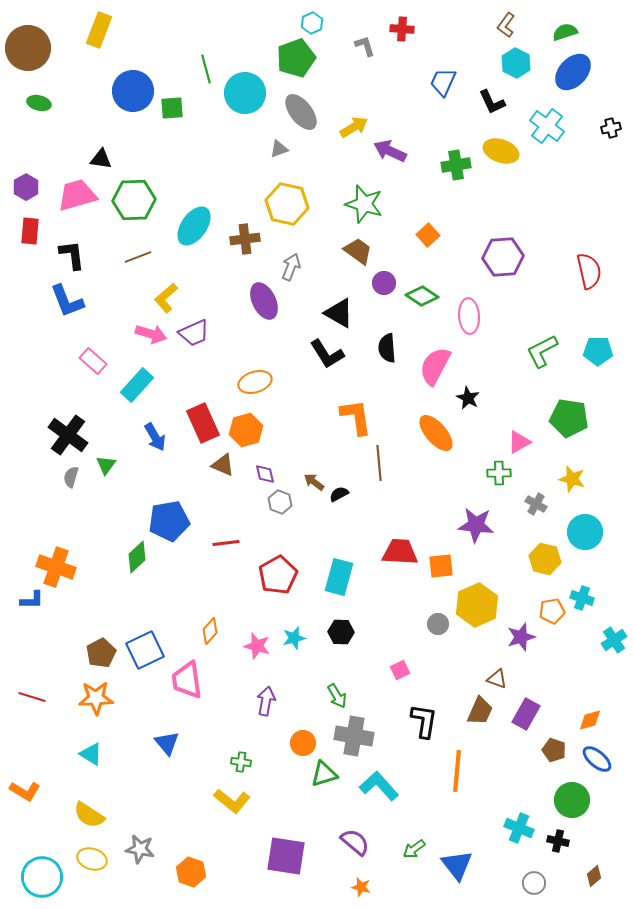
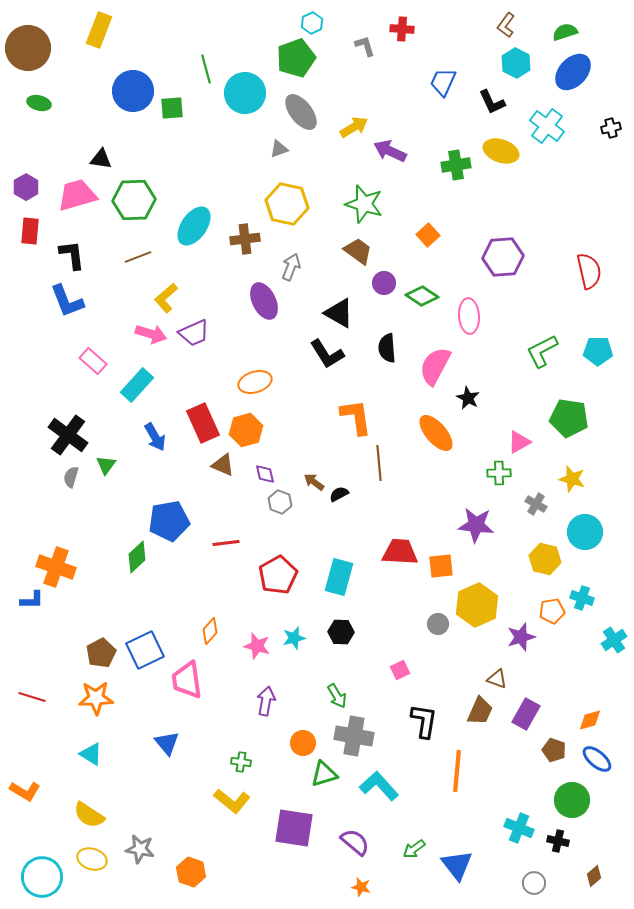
purple square at (286, 856): moved 8 px right, 28 px up
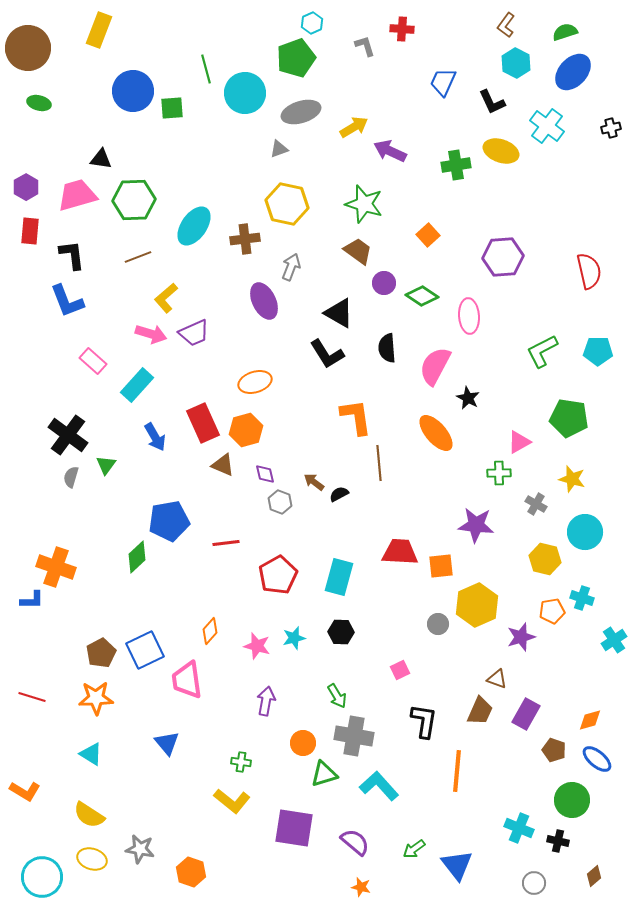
gray ellipse at (301, 112): rotated 69 degrees counterclockwise
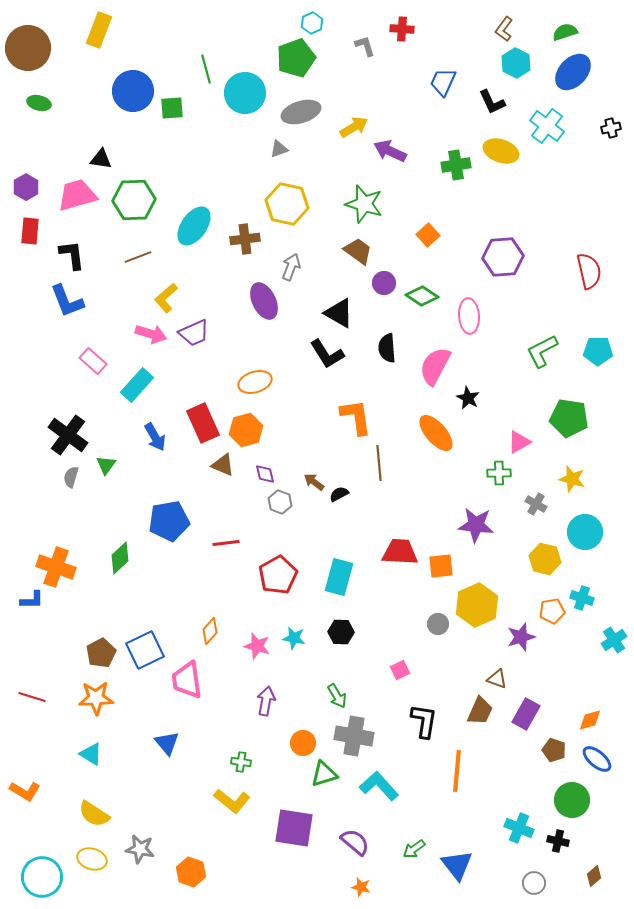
brown L-shape at (506, 25): moved 2 px left, 4 px down
green diamond at (137, 557): moved 17 px left, 1 px down
cyan star at (294, 638): rotated 25 degrees clockwise
yellow semicircle at (89, 815): moved 5 px right, 1 px up
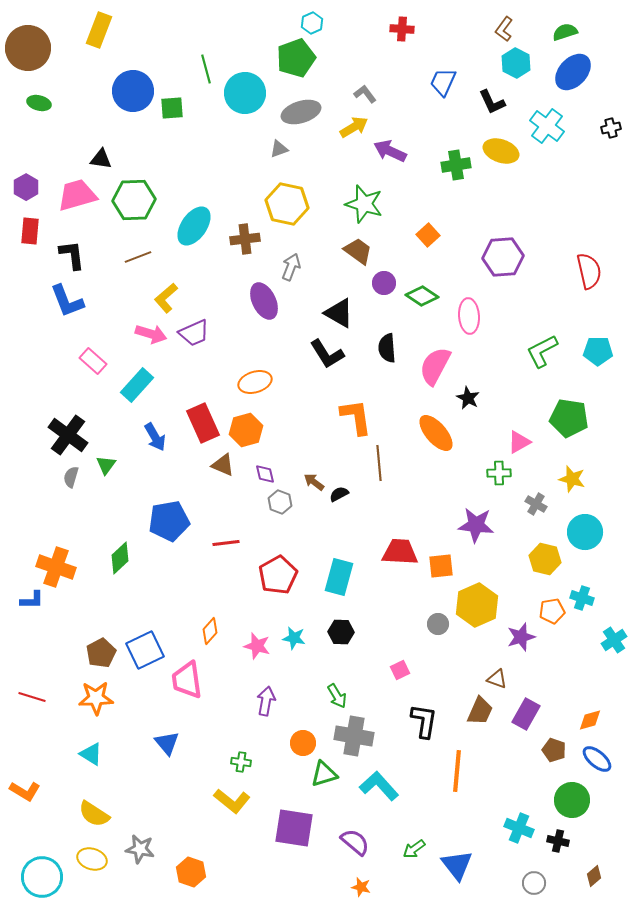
gray L-shape at (365, 46): moved 48 px down; rotated 20 degrees counterclockwise
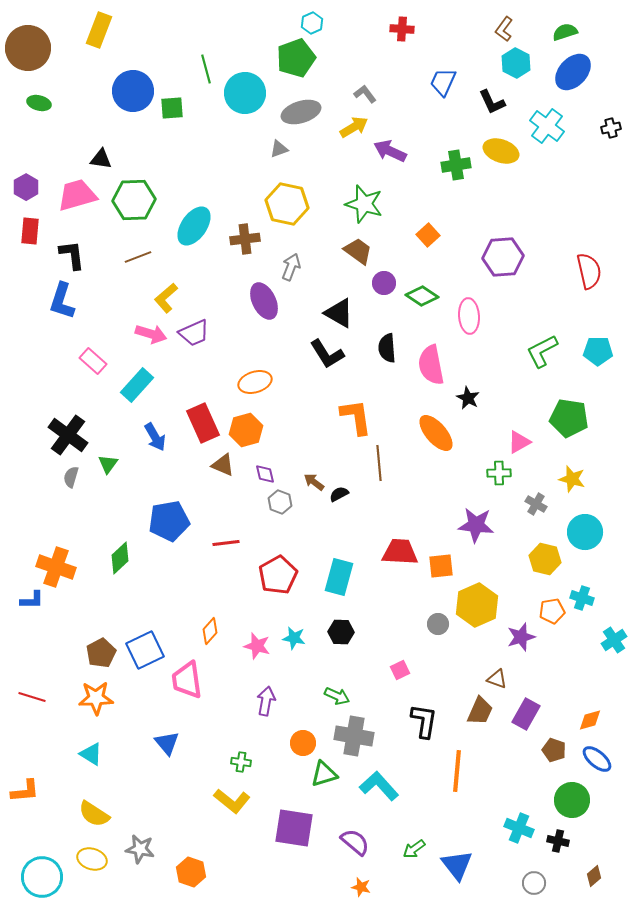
blue L-shape at (67, 301): moved 5 px left; rotated 39 degrees clockwise
pink semicircle at (435, 366): moved 4 px left, 1 px up; rotated 39 degrees counterclockwise
green triangle at (106, 465): moved 2 px right, 1 px up
green arrow at (337, 696): rotated 35 degrees counterclockwise
orange L-shape at (25, 791): rotated 36 degrees counterclockwise
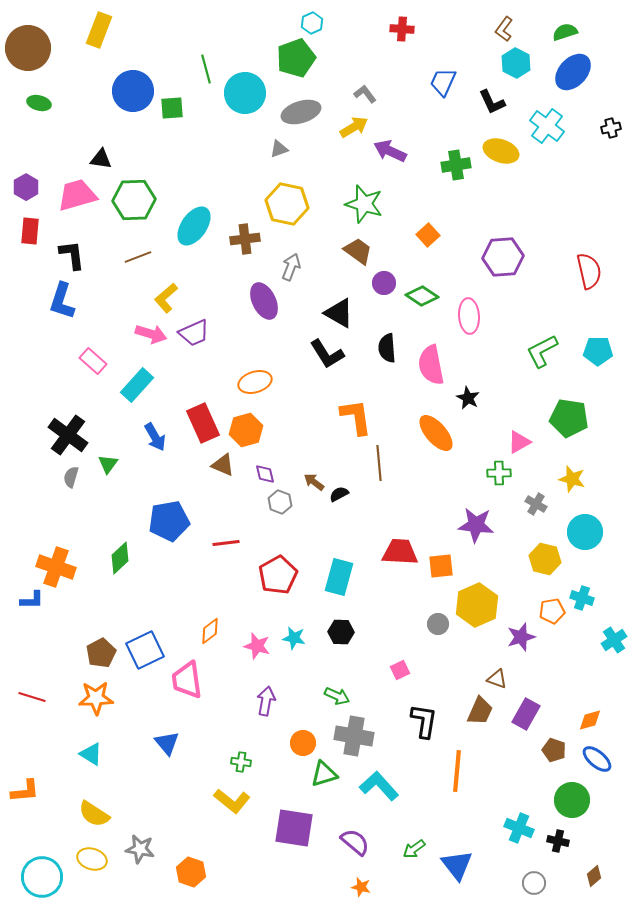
orange diamond at (210, 631): rotated 12 degrees clockwise
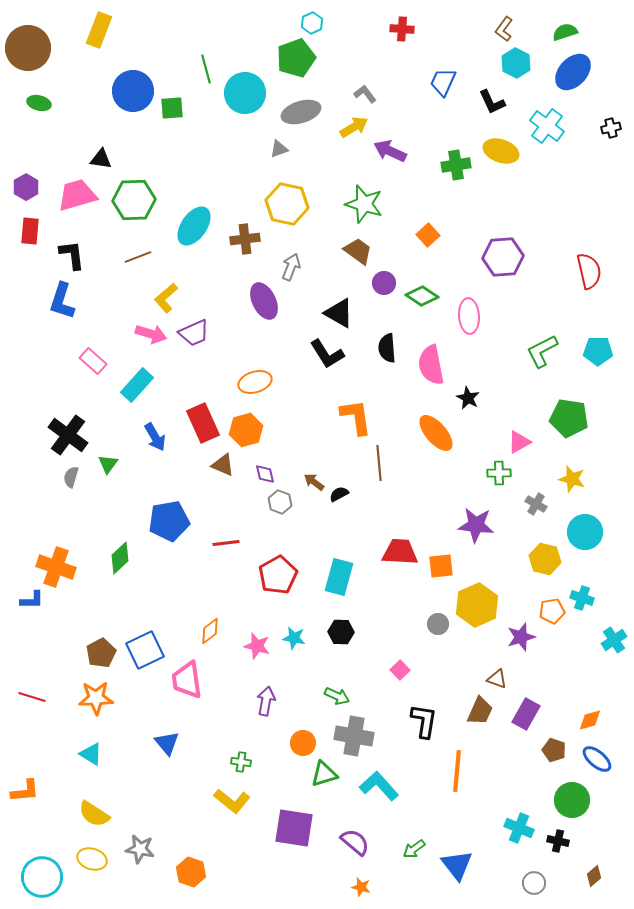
pink square at (400, 670): rotated 18 degrees counterclockwise
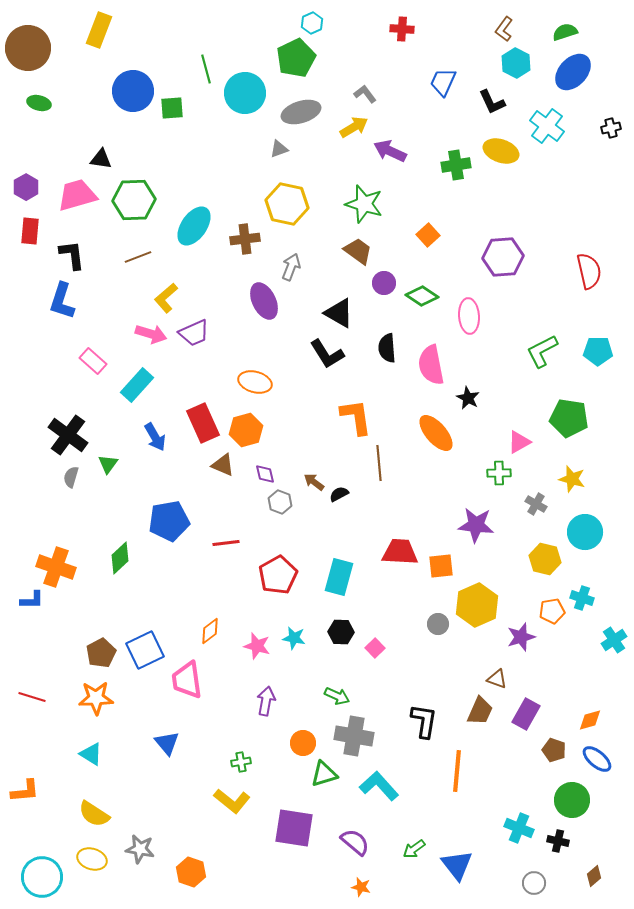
green pentagon at (296, 58): rotated 6 degrees counterclockwise
orange ellipse at (255, 382): rotated 32 degrees clockwise
pink square at (400, 670): moved 25 px left, 22 px up
green cross at (241, 762): rotated 18 degrees counterclockwise
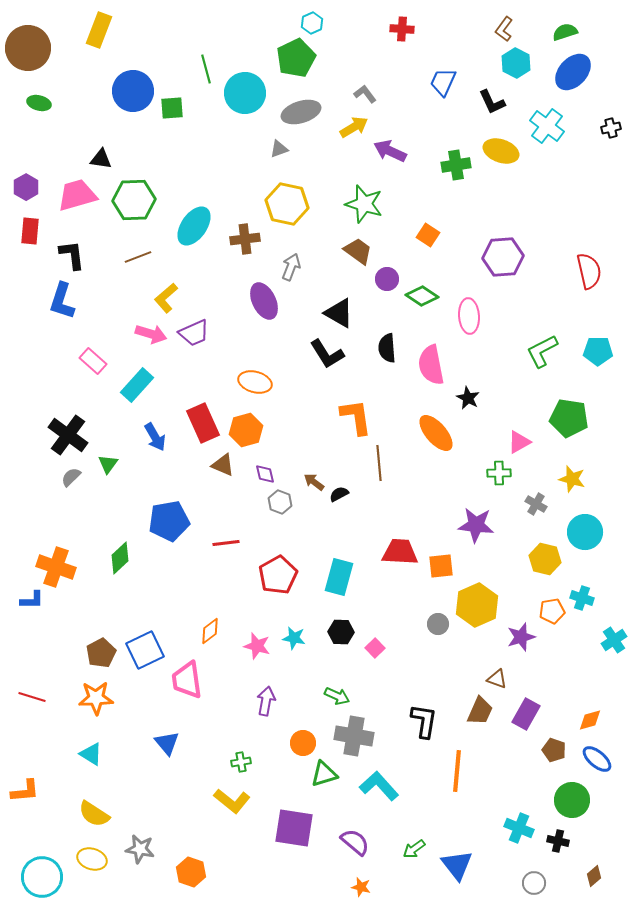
orange square at (428, 235): rotated 15 degrees counterclockwise
purple circle at (384, 283): moved 3 px right, 4 px up
gray semicircle at (71, 477): rotated 30 degrees clockwise
